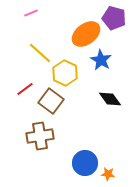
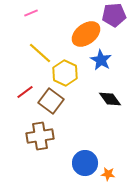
purple pentagon: moved 3 px up; rotated 20 degrees counterclockwise
red line: moved 3 px down
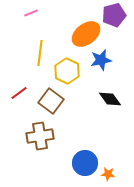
purple pentagon: rotated 10 degrees counterclockwise
yellow line: rotated 55 degrees clockwise
blue star: rotated 30 degrees clockwise
yellow hexagon: moved 2 px right, 2 px up
red line: moved 6 px left, 1 px down
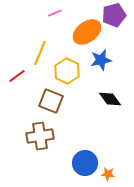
pink line: moved 24 px right
orange ellipse: moved 1 px right, 2 px up
yellow line: rotated 15 degrees clockwise
red line: moved 2 px left, 17 px up
brown square: rotated 15 degrees counterclockwise
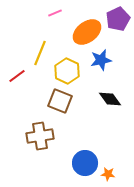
purple pentagon: moved 4 px right, 4 px down; rotated 10 degrees counterclockwise
brown square: moved 9 px right
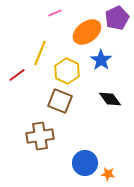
purple pentagon: moved 1 px left, 1 px up
blue star: rotated 25 degrees counterclockwise
red line: moved 1 px up
